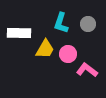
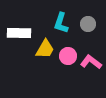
pink circle: moved 2 px down
pink L-shape: moved 4 px right, 8 px up
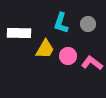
pink L-shape: moved 1 px right, 1 px down
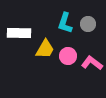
cyan L-shape: moved 4 px right
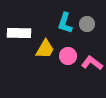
gray circle: moved 1 px left
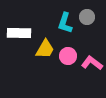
gray circle: moved 7 px up
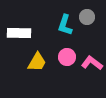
cyan L-shape: moved 2 px down
yellow trapezoid: moved 8 px left, 13 px down
pink circle: moved 1 px left, 1 px down
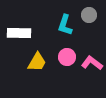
gray circle: moved 2 px right, 2 px up
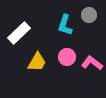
white rectangle: rotated 45 degrees counterclockwise
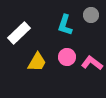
gray circle: moved 2 px right
